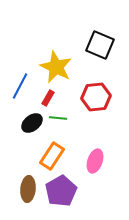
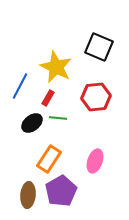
black square: moved 1 px left, 2 px down
orange rectangle: moved 3 px left, 3 px down
brown ellipse: moved 6 px down
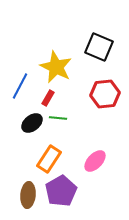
red hexagon: moved 9 px right, 3 px up
pink ellipse: rotated 25 degrees clockwise
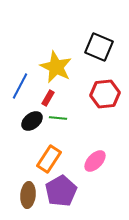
black ellipse: moved 2 px up
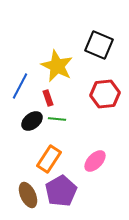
black square: moved 2 px up
yellow star: moved 1 px right, 1 px up
red rectangle: rotated 49 degrees counterclockwise
green line: moved 1 px left, 1 px down
brown ellipse: rotated 30 degrees counterclockwise
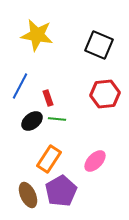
yellow star: moved 20 px left, 31 px up; rotated 16 degrees counterclockwise
